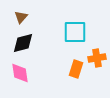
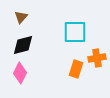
black diamond: moved 2 px down
pink diamond: rotated 35 degrees clockwise
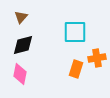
pink diamond: moved 1 px down; rotated 15 degrees counterclockwise
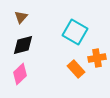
cyan square: rotated 30 degrees clockwise
orange rectangle: rotated 60 degrees counterclockwise
pink diamond: rotated 35 degrees clockwise
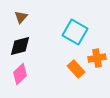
black diamond: moved 3 px left, 1 px down
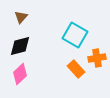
cyan square: moved 3 px down
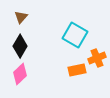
black diamond: rotated 45 degrees counterclockwise
orange cross: rotated 12 degrees counterclockwise
orange rectangle: moved 1 px right, 1 px down; rotated 60 degrees counterclockwise
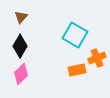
pink diamond: moved 1 px right
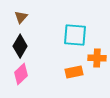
cyan square: rotated 25 degrees counterclockwise
orange cross: rotated 24 degrees clockwise
orange rectangle: moved 3 px left, 2 px down
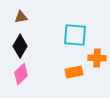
brown triangle: rotated 40 degrees clockwise
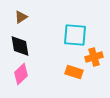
brown triangle: rotated 24 degrees counterclockwise
black diamond: rotated 40 degrees counterclockwise
orange cross: moved 3 px left, 1 px up; rotated 18 degrees counterclockwise
orange rectangle: rotated 30 degrees clockwise
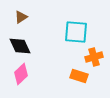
cyan square: moved 1 px right, 3 px up
black diamond: rotated 15 degrees counterclockwise
orange rectangle: moved 5 px right, 4 px down
